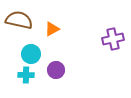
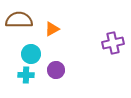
brown semicircle: rotated 12 degrees counterclockwise
purple cross: moved 4 px down
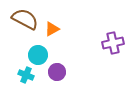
brown semicircle: moved 6 px right, 1 px up; rotated 28 degrees clockwise
cyan circle: moved 7 px right, 1 px down
purple circle: moved 1 px right, 2 px down
cyan cross: rotated 21 degrees clockwise
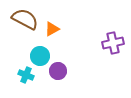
cyan circle: moved 2 px right, 1 px down
purple circle: moved 1 px right, 1 px up
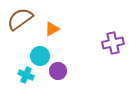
brown semicircle: moved 5 px left; rotated 64 degrees counterclockwise
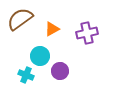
purple cross: moved 26 px left, 10 px up
purple circle: moved 2 px right
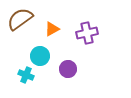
purple circle: moved 8 px right, 2 px up
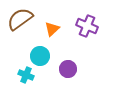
orange triangle: rotated 14 degrees counterclockwise
purple cross: moved 7 px up; rotated 35 degrees clockwise
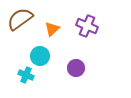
purple circle: moved 8 px right, 1 px up
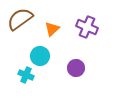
purple cross: moved 1 px down
